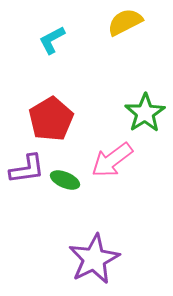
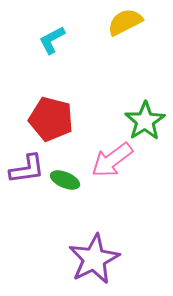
green star: moved 8 px down
red pentagon: rotated 27 degrees counterclockwise
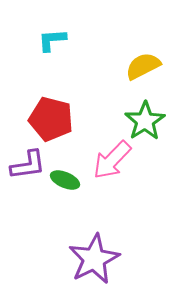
yellow semicircle: moved 18 px right, 44 px down
cyan L-shape: rotated 24 degrees clockwise
pink arrow: rotated 9 degrees counterclockwise
purple L-shape: moved 1 px right, 4 px up
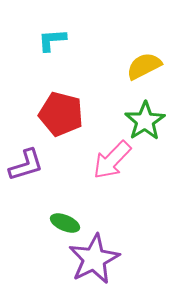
yellow semicircle: moved 1 px right
red pentagon: moved 10 px right, 5 px up
purple L-shape: moved 2 px left; rotated 9 degrees counterclockwise
green ellipse: moved 43 px down
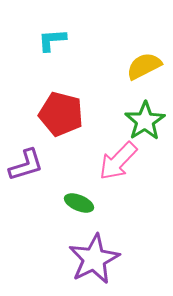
pink arrow: moved 6 px right, 1 px down
green ellipse: moved 14 px right, 20 px up
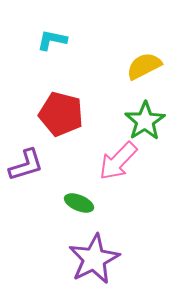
cyan L-shape: rotated 16 degrees clockwise
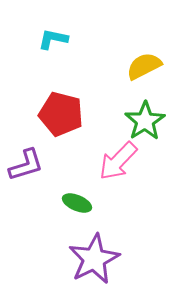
cyan L-shape: moved 1 px right, 1 px up
green ellipse: moved 2 px left
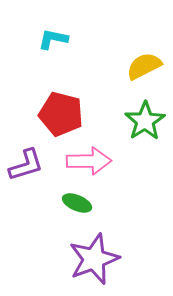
pink arrow: moved 29 px left; rotated 135 degrees counterclockwise
purple star: rotated 6 degrees clockwise
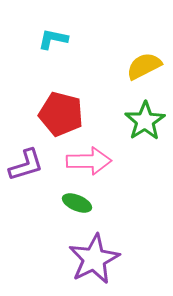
purple star: rotated 6 degrees counterclockwise
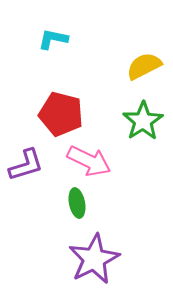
green star: moved 2 px left
pink arrow: rotated 27 degrees clockwise
green ellipse: rotated 56 degrees clockwise
